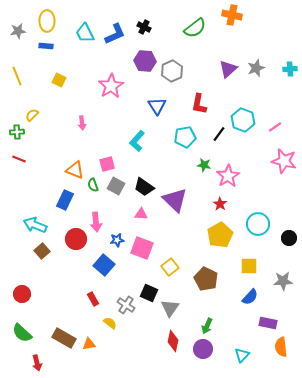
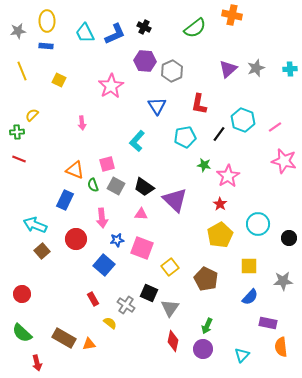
yellow line at (17, 76): moved 5 px right, 5 px up
pink arrow at (96, 222): moved 6 px right, 4 px up
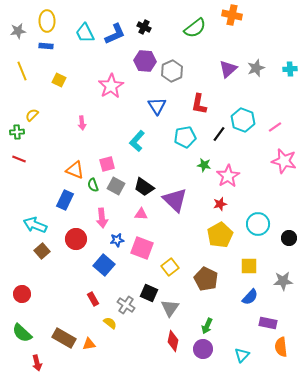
red star at (220, 204): rotated 24 degrees clockwise
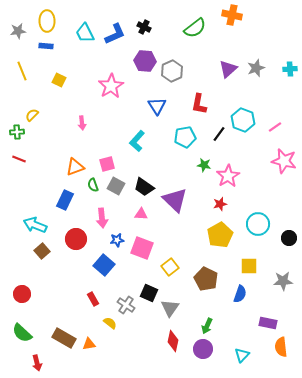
orange triangle at (75, 170): moved 3 px up; rotated 42 degrees counterclockwise
blue semicircle at (250, 297): moved 10 px left, 3 px up; rotated 24 degrees counterclockwise
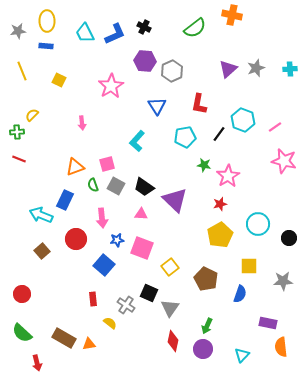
cyan arrow at (35, 225): moved 6 px right, 10 px up
red rectangle at (93, 299): rotated 24 degrees clockwise
